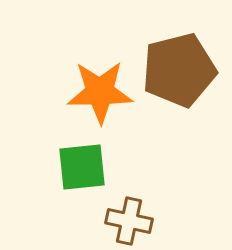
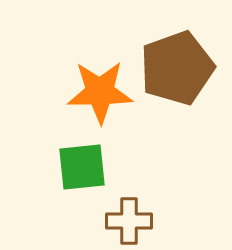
brown pentagon: moved 2 px left, 2 px up; rotated 6 degrees counterclockwise
brown cross: rotated 12 degrees counterclockwise
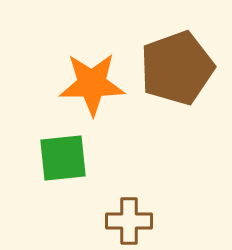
orange star: moved 8 px left, 8 px up
green square: moved 19 px left, 9 px up
